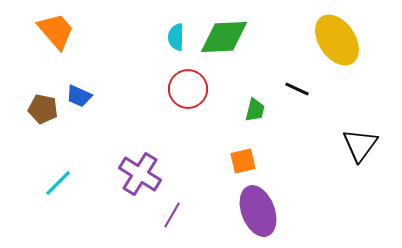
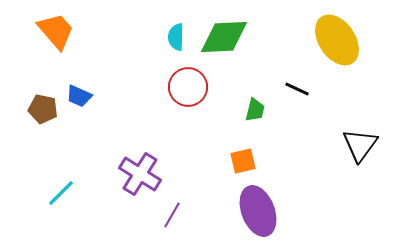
red circle: moved 2 px up
cyan line: moved 3 px right, 10 px down
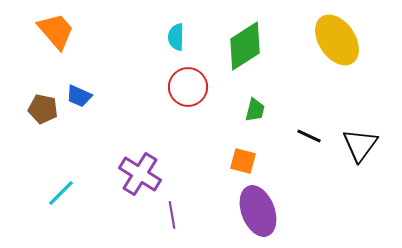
green diamond: moved 21 px right, 9 px down; rotated 30 degrees counterclockwise
black line: moved 12 px right, 47 px down
orange square: rotated 28 degrees clockwise
purple line: rotated 40 degrees counterclockwise
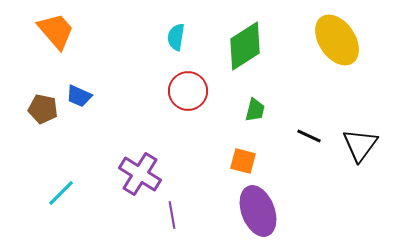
cyan semicircle: rotated 8 degrees clockwise
red circle: moved 4 px down
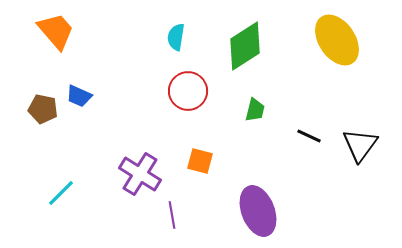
orange square: moved 43 px left
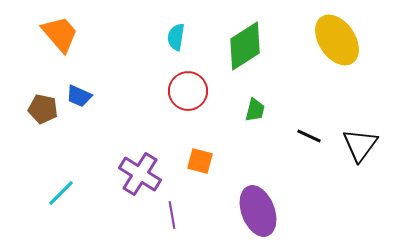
orange trapezoid: moved 4 px right, 3 px down
